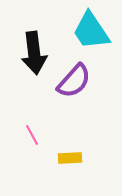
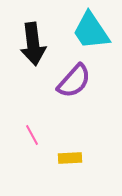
black arrow: moved 1 px left, 9 px up
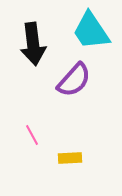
purple semicircle: moved 1 px up
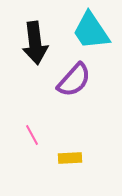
black arrow: moved 2 px right, 1 px up
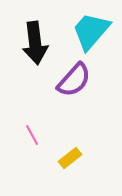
cyan trapezoid: rotated 75 degrees clockwise
yellow rectangle: rotated 35 degrees counterclockwise
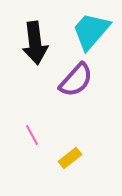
purple semicircle: moved 2 px right
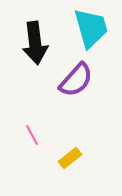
cyan trapezoid: moved 3 px up; rotated 123 degrees clockwise
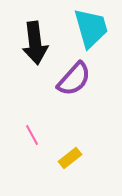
purple semicircle: moved 2 px left, 1 px up
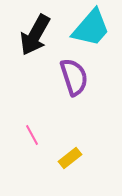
cyan trapezoid: rotated 57 degrees clockwise
black arrow: moved 8 px up; rotated 36 degrees clockwise
purple semicircle: moved 2 px up; rotated 60 degrees counterclockwise
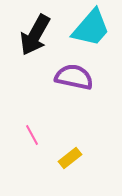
purple semicircle: rotated 60 degrees counterclockwise
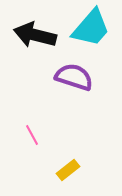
black arrow: rotated 75 degrees clockwise
purple semicircle: rotated 6 degrees clockwise
yellow rectangle: moved 2 px left, 12 px down
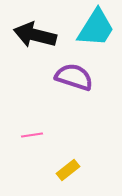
cyan trapezoid: moved 5 px right; rotated 9 degrees counterclockwise
pink line: rotated 70 degrees counterclockwise
